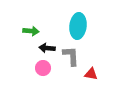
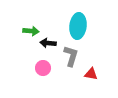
black arrow: moved 1 px right, 5 px up
gray L-shape: rotated 20 degrees clockwise
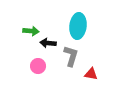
pink circle: moved 5 px left, 2 px up
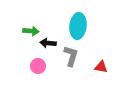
red triangle: moved 10 px right, 7 px up
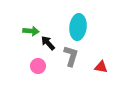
cyan ellipse: moved 1 px down
black arrow: rotated 42 degrees clockwise
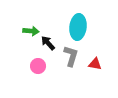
red triangle: moved 6 px left, 3 px up
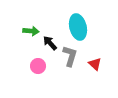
cyan ellipse: rotated 20 degrees counterclockwise
black arrow: moved 2 px right
gray L-shape: moved 1 px left
red triangle: rotated 32 degrees clockwise
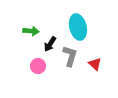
black arrow: moved 1 px down; rotated 105 degrees counterclockwise
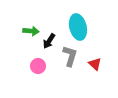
black arrow: moved 1 px left, 3 px up
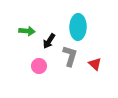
cyan ellipse: rotated 15 degrees clockwise
green arrow: moved 4 px left
pink circle: moved 1 px right
